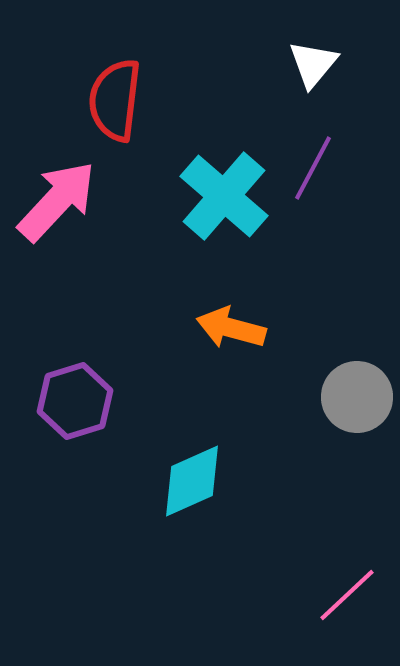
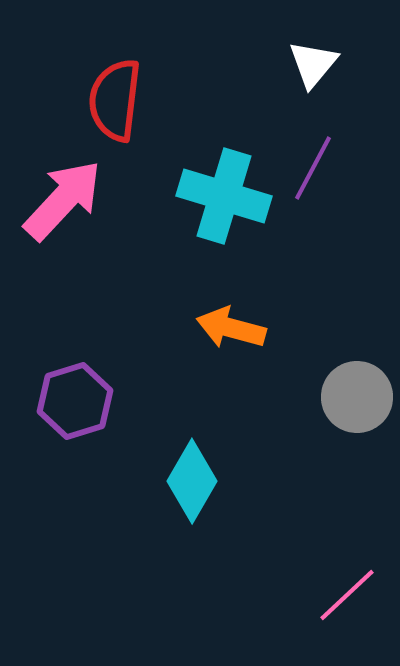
cyan cross: rotated 24 degrees counterclockwise
pink arrow: moved 6 px right, 1 px up
cyan diamond: rotated 36 degrees counterclockwise
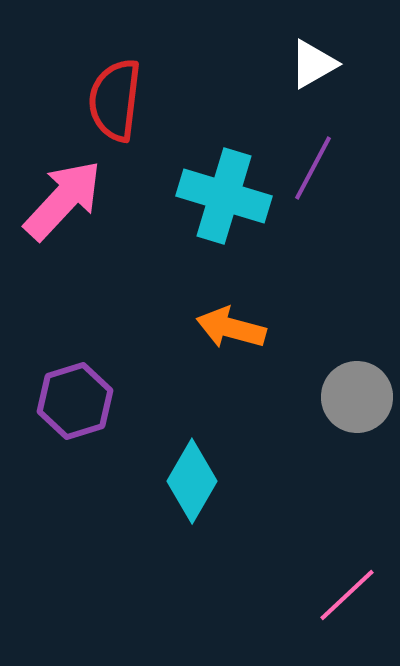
white triangle: rotated 20 degrees clockwise
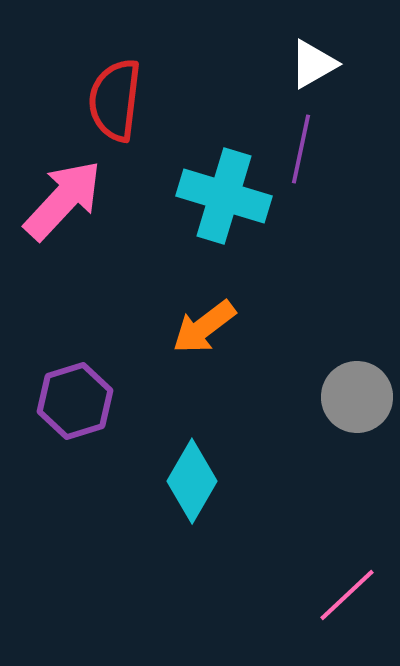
purple line: moved 12 px left, 19 px up; rotated 16 degrees counterclockwise
orange arrow: moved 27 px left, 1 px up; rotated 52 degrees counterclockwise
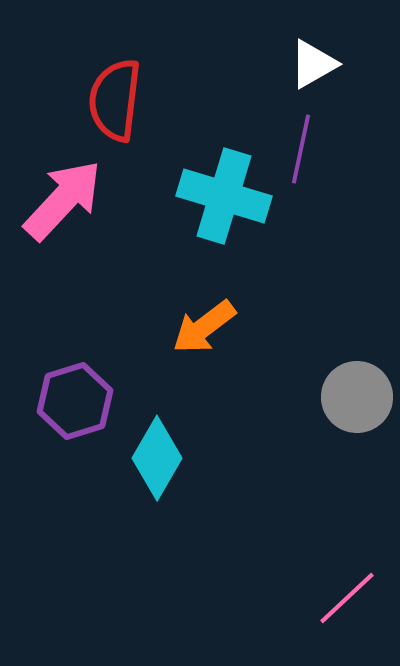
cyan diamond: moved 35 px left, 23 px up
pink line: moved 3 px down
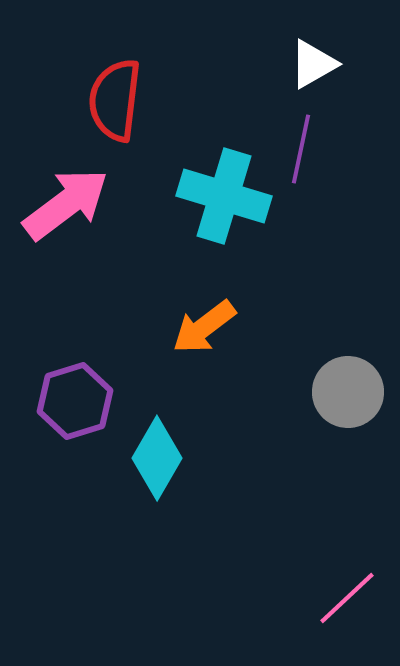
pink arrow: moved 3 px right, 4 px down; rotated 10 degrees clockwise
gray circle: moved 9 px left, 5 px up
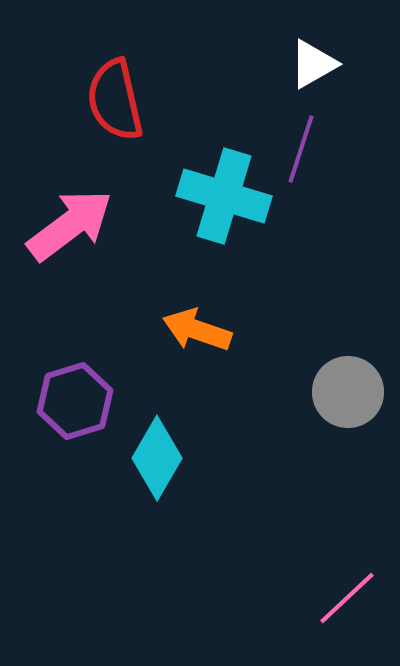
red semicircle: rotated 20 degrees counterclockwise
purple line: rotated 6 degrees clockwise
pink arrow: moved 4 px right, 21 px down
orange arrow: moved 7 px left, 3 px down; rotated 56 degrees clockwise
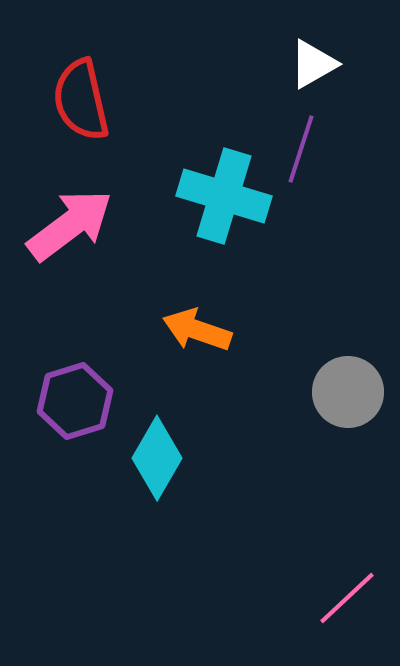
red semicircle: moved 34 px left
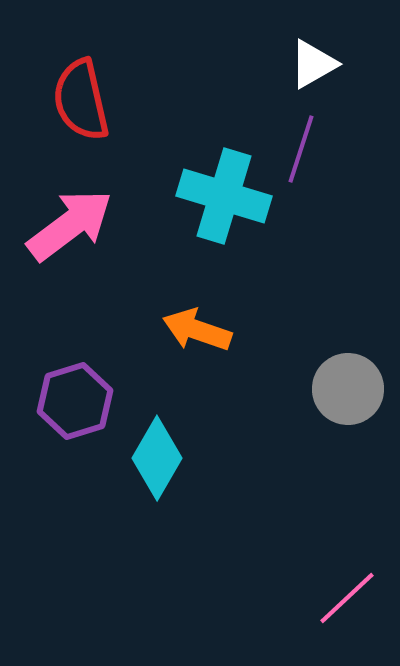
gray circle: moved 3 px up
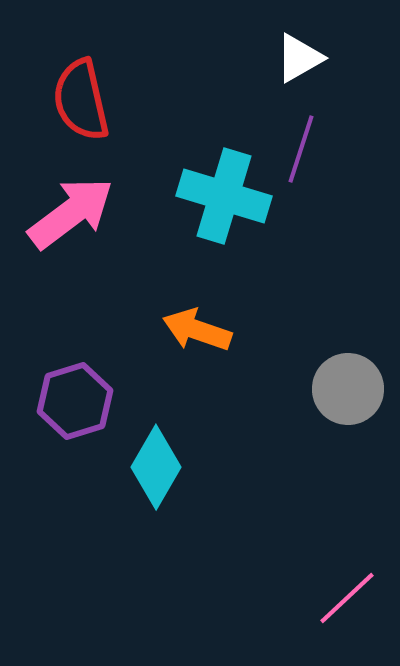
white triangle: moved 14 px left, 6 px up
pink arrow: moved 1 px right, 12 px up
cyan diamond: moved 1 px left, 9 px down
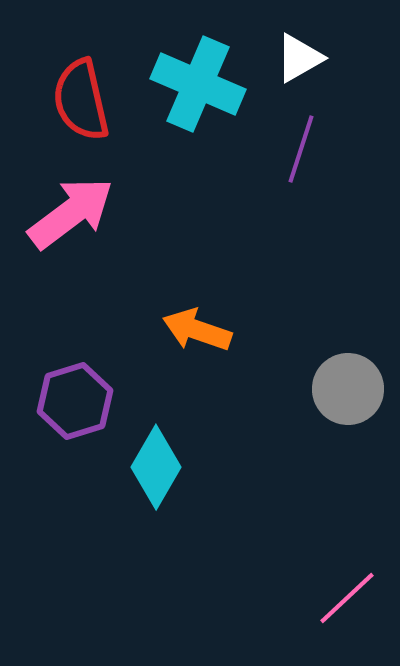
cyan cross: moved 26 px left, 112 px up; rotated 6 degrees clockwise
